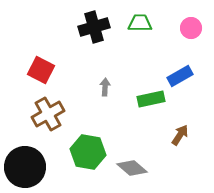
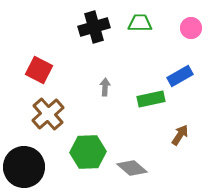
red square: moved 2 px left
brown cross: rotated 12 degrees counterclockwise
green hexagon: rotated 12 degrees counterclockwise
black circle: moved 1 px left
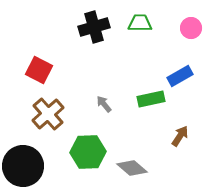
gray arrow: moved 1 px left, 17 px down; rotated 42 degrees counterclockwise
brown arrow: moved 1 px down
black circle: moved 1 px left, 1 px up
